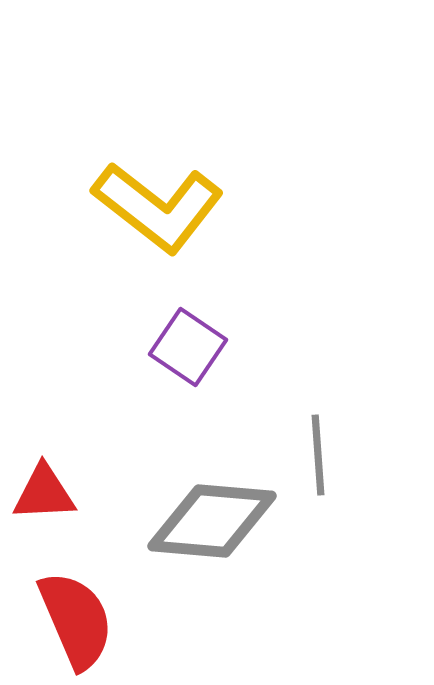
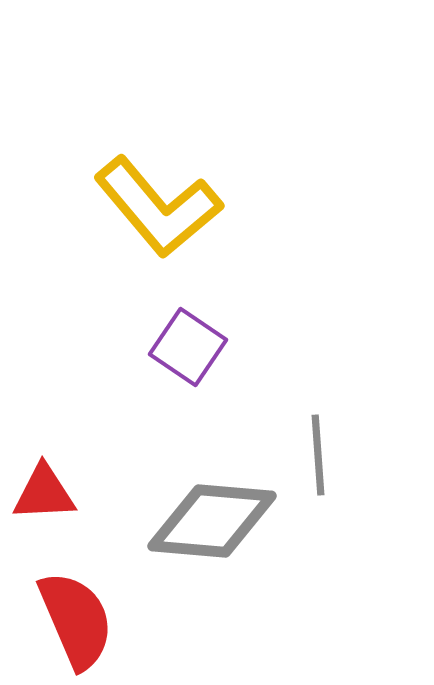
yellow L-shape: rotated 12 degrees clockwise
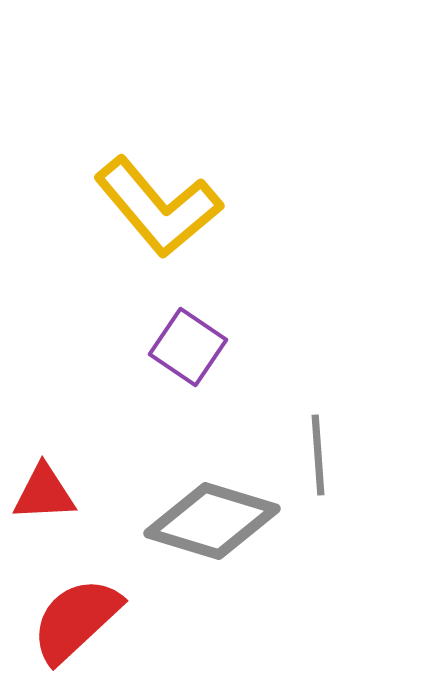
gray diamond: rotated 12 degrees clockwise
red semicircle: rotated 110 degrees counterclockwise
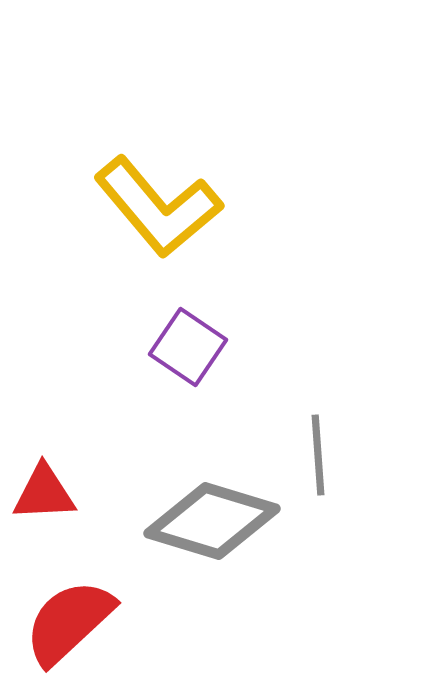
red semicircle: moved 7 px left, 2 px down
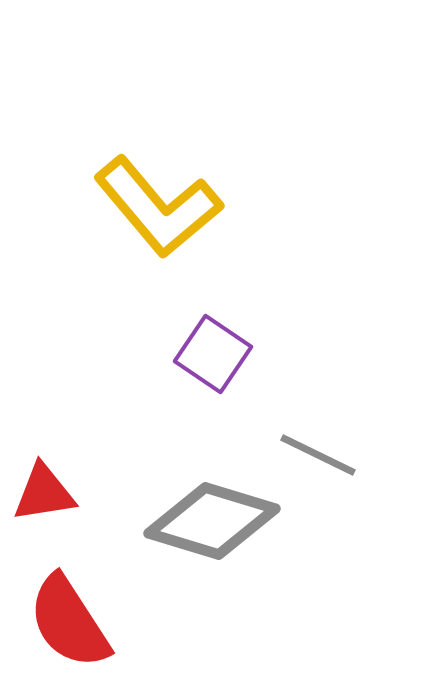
purple square: moved 25 px right, 7 px down
gray line: rotated 60 degrees counterclockwise
red triangle: rotated 6 degrees counterclockwise
red semicircle: rotated 80 degrees counterclockwise
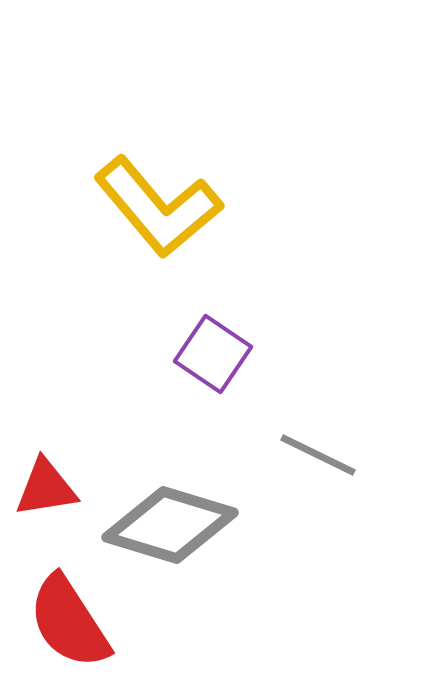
red triangle: moved 2 px right, 5 px up
gray diamond: moved 42 px left, 4 px down
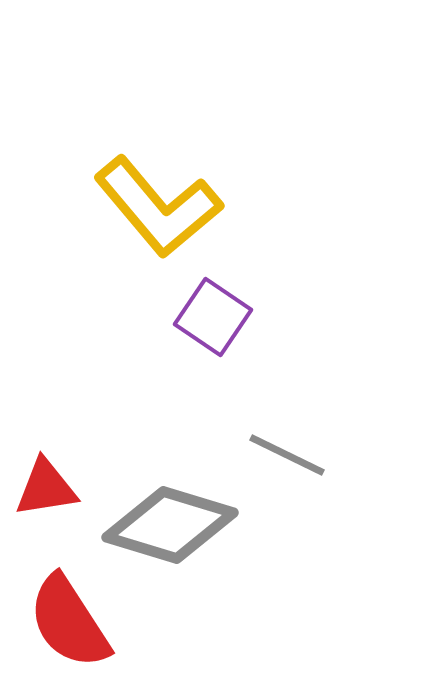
purple square: moved 37 px up
gray line: moved 31 px left
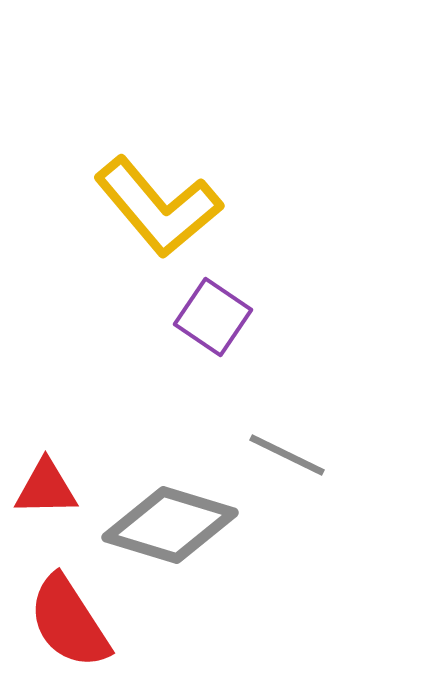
red triangle: rotated 8 degrees clockwise
